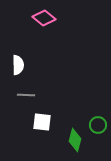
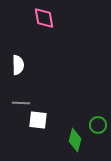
pink diamond: rotated 40 degrees clockwise
gray line: moved 5 px left, 8 px down
white square: moved 4 px left, 2 px up
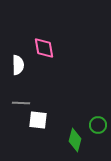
pink diamond: moved 30 px down
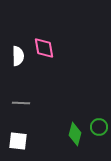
white semicircle: moved 9 px up
white square: moved 20 px left, 21 px down
green circle: moved 1 px right, 2 px down
green diamond: moved 6 px up
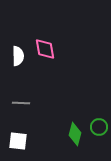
pink diamond: moved 1 px right, 1 px down
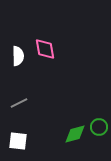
gray line: moved 2 px left; rotated 30 degrees counterclockwise
green diamond: rotated 60 degrees clockwise
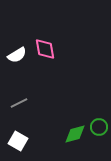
white semicircle: moved 1 px left, 1 px up; rotated 60 degrees clockwise
white square: rotated 24 degrees clockwise
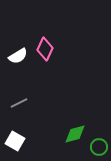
pink diamond: rotated 35 degrees clockwise
white semicircle: moved 1 px right, 1 px down
green circle: moved 20 px down
white square: moved 3 px left
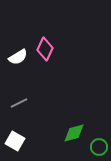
white semicircle: moved 1 px down
green diamond: moved 1 px left, 1 px up
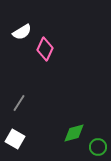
white semicircle: moved 4 px right, 25 px up
gray line: rotated 30 degrees counterclockwise
white square: moved 2 px up
green circle: moved 1 px left
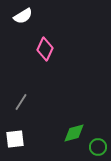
white semicircle: moved 1 px right, 16 px up
gray line: moved 2 px right, 1 px up
white square: rotated 36 degrees counterclockwise
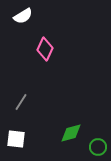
green diamond: moved 3 px left
white square: moved 1 px right; rotated 12 degrees clockwise
